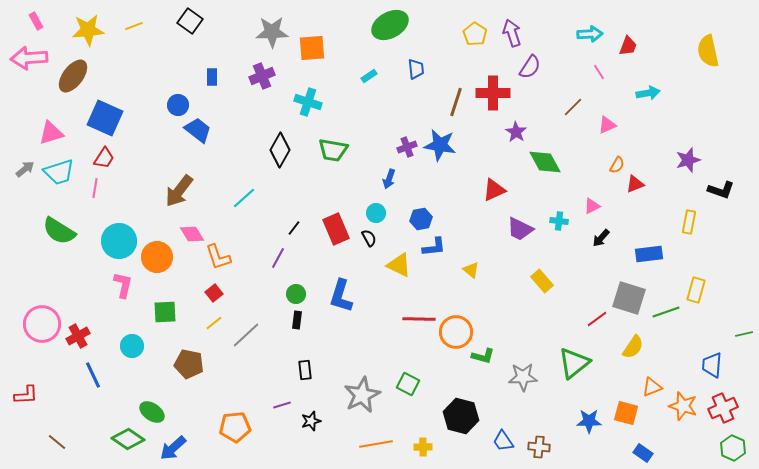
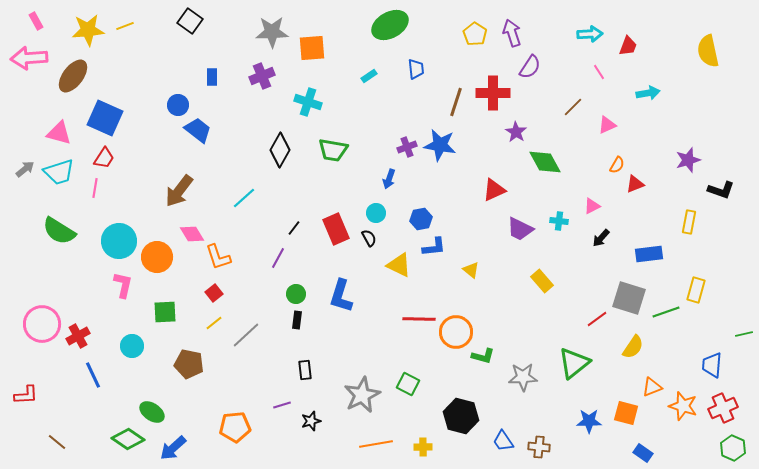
yellow line at (134, 26): moved 9 px left
pink triangle at (51, 133): moved 8 px right; rotated 32 degrees clockwise
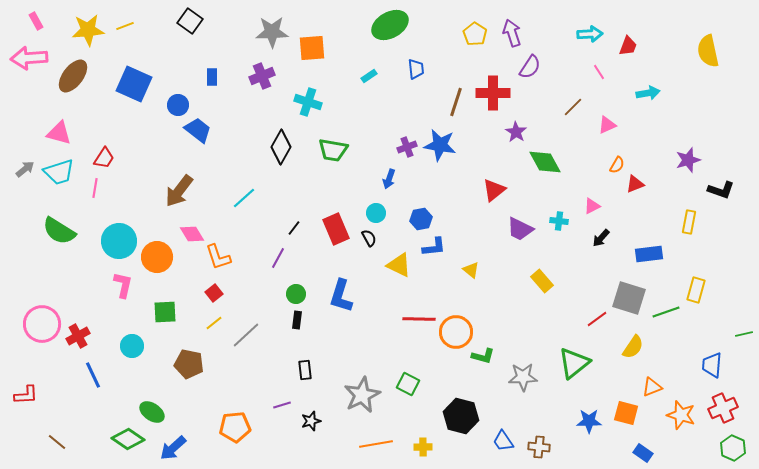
blue square at (105, 118): moved 29 px right, 34 px up
black diamond at (280, 150): moved 1 px right, 3 px up
red triangle at (494, 190): rotated 15 degrees counterclockwise
orange star at (683, 406): moved 2 px left, 9 px down
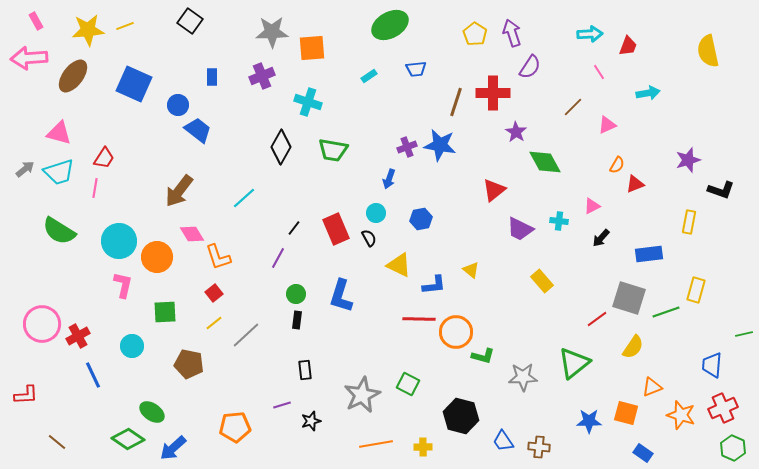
blue trapezoid at (416, 69): rotated 90 degrees clockwise
blue L-shape at (434, 247): moved 38 px down
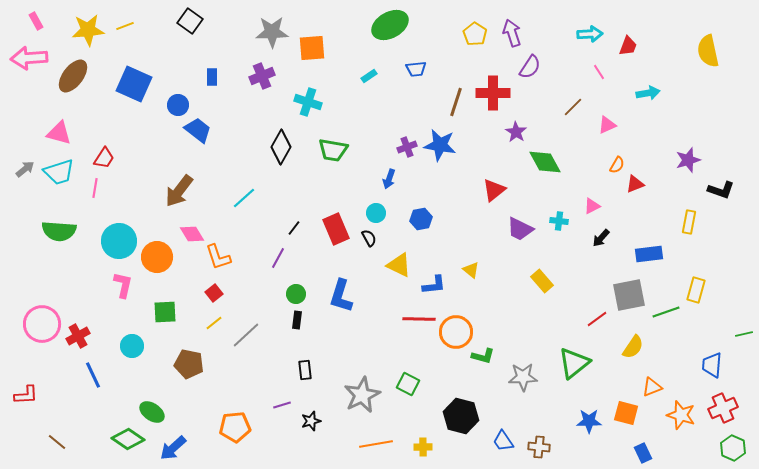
green semicircle at (59, 231): rotated 28 degrees counterclockwise
gray square at (629, 298): moved 3 px up; rotated 28 degrees counterclockwise
blue rectangle at (643, 453): rotated 30 degrees clockwise
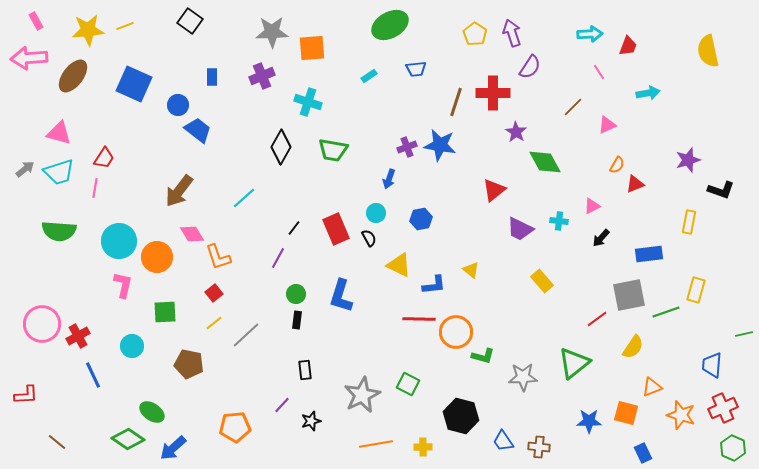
purple line at (282, 405): rotated 30 degrees counterclockwise
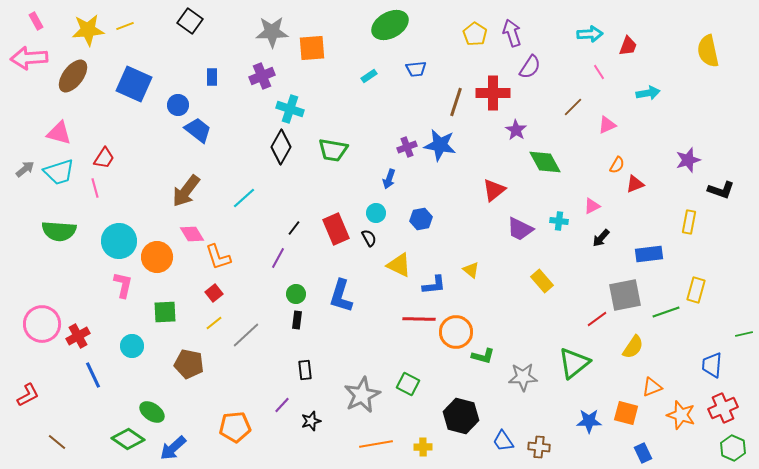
cyan cross at (308, 102): moved 18 px left, 7 px down
purple star at (516, 132): moved 2 px up
pink line at (95, 188): rotated 24 degrees counterclockwise
brown arrow at (179, 191): moved 7 px right
gray square at (629, 295): moved 4 px left
red L-shape at (26, 395): moved 2 px right; rotated 25 degrees counterclockwise
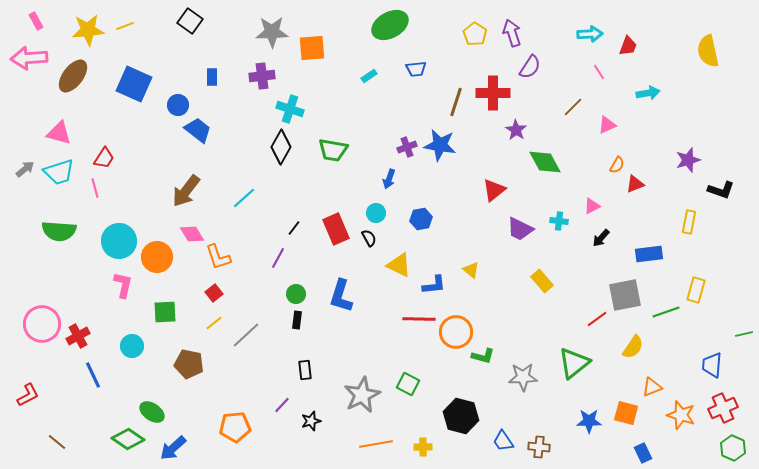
purple cross at (262, 76): rotated 15 degrees clockwise
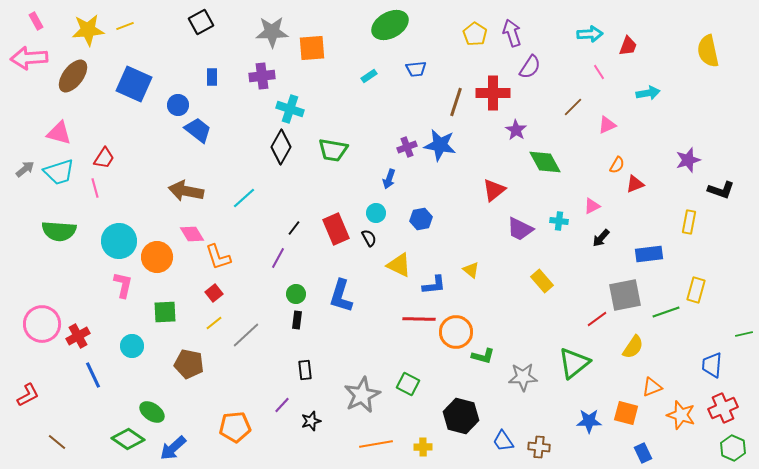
black square at (190, 21): moved 11 px right, 1 px down; rotated 25 degrees clockwise
brown arrow at (186, 191): rotated 64 degrees clockwise
